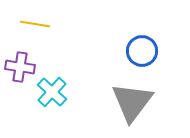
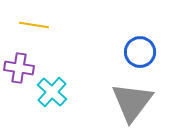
yellow line: moved 1 px left, 1 px down
blue circle: moved 2 px left, 1 px down
purple cross: moved 1 px left, 1 px down
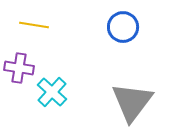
blue circle: moved 17 px left, 25 px up
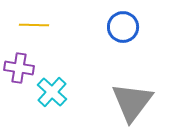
yellow line: rotated 8 degrees counterclockwise
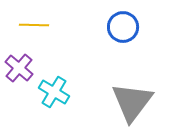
purple cross: rotated 32 degrees clockwise
cyan cross: moved 2 px right; rotated 12 degrees counterclockwise
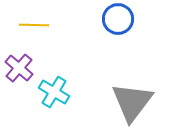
blue circle: moved 5 px left, 8 px up
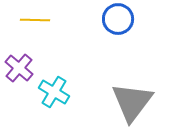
yellow line: moved 1 px right, 5 px up
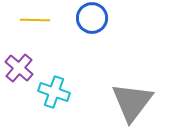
blue circle: moved 26 px left, 1 px up
cyan cross: rotated 12 degrees counterclockwise
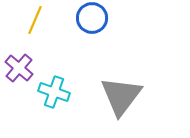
yellow line: rotated 68 degrees counterclockwise
gray triangle: moved 11 px left, 6 px up
